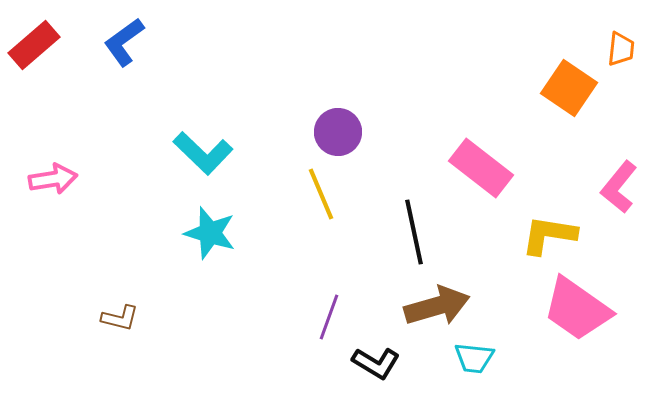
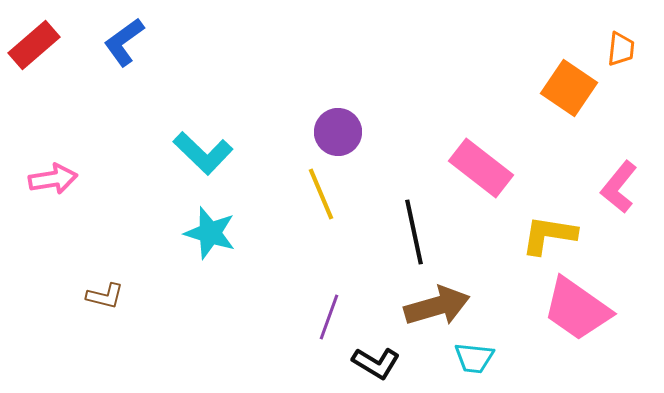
brown L-shape: moved 15 px left, 22 px up
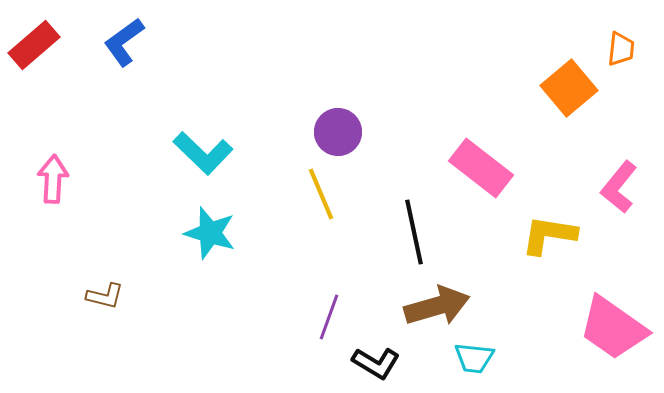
orange square: rotated 16 degrees clockwise
pink arrow: rotated 78 degrees counterclockwise
pink trapezoid: moved 36 px right, 19 px down
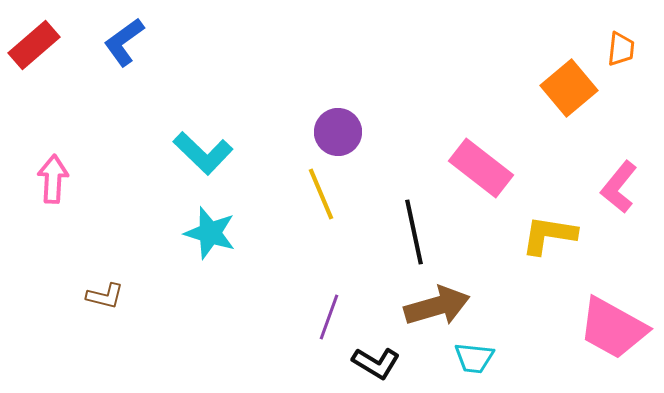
pink trapezoid: rotated 6 degrees counterclockwise
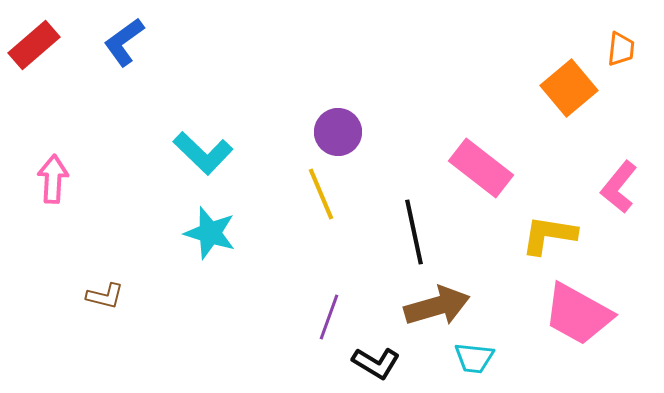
pink trapezoid: moved 35 px left, 14 px up
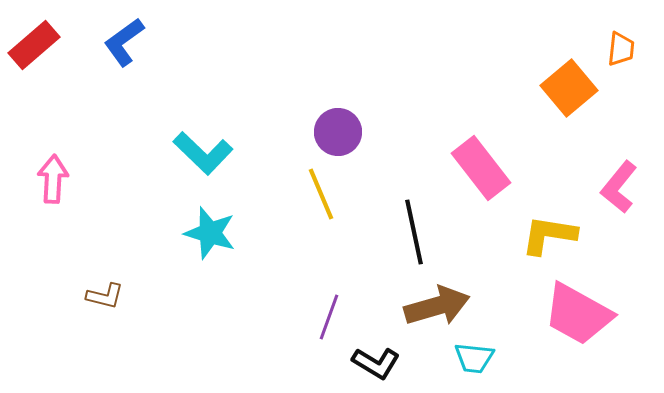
pink rectangle: rotated 14 degrees clockwise
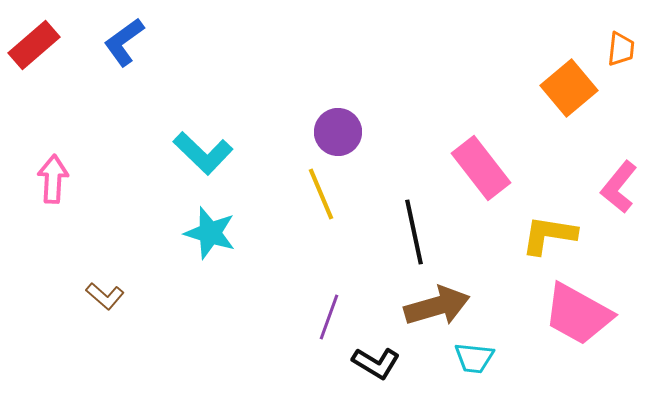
brown L-shape: rotated 27 degrees clockwise
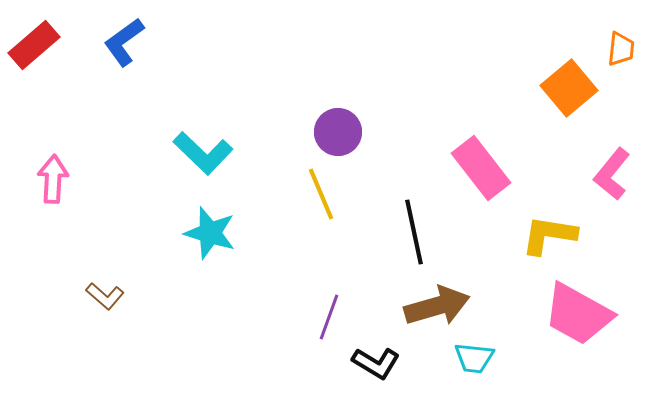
pink L-shape: moved 7 px left, 13 px up
